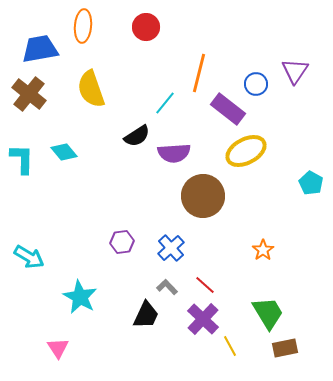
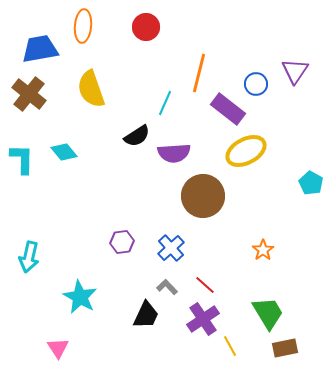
cyan line: rotated 15 degrees counterclockwise
cyan arrow: rotated 72 degrees clockwise
purple cross: rotated 12 degrees clockwise
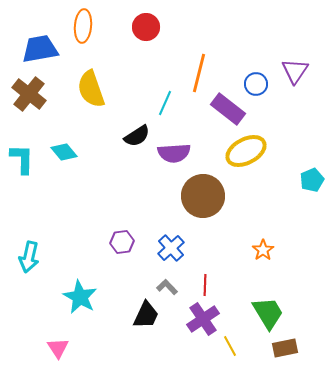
cyan pentagon: moved 1 px right, 3 px up; rotated 20 degrees clockwise
red line: rotated 50 degrees clockwise
